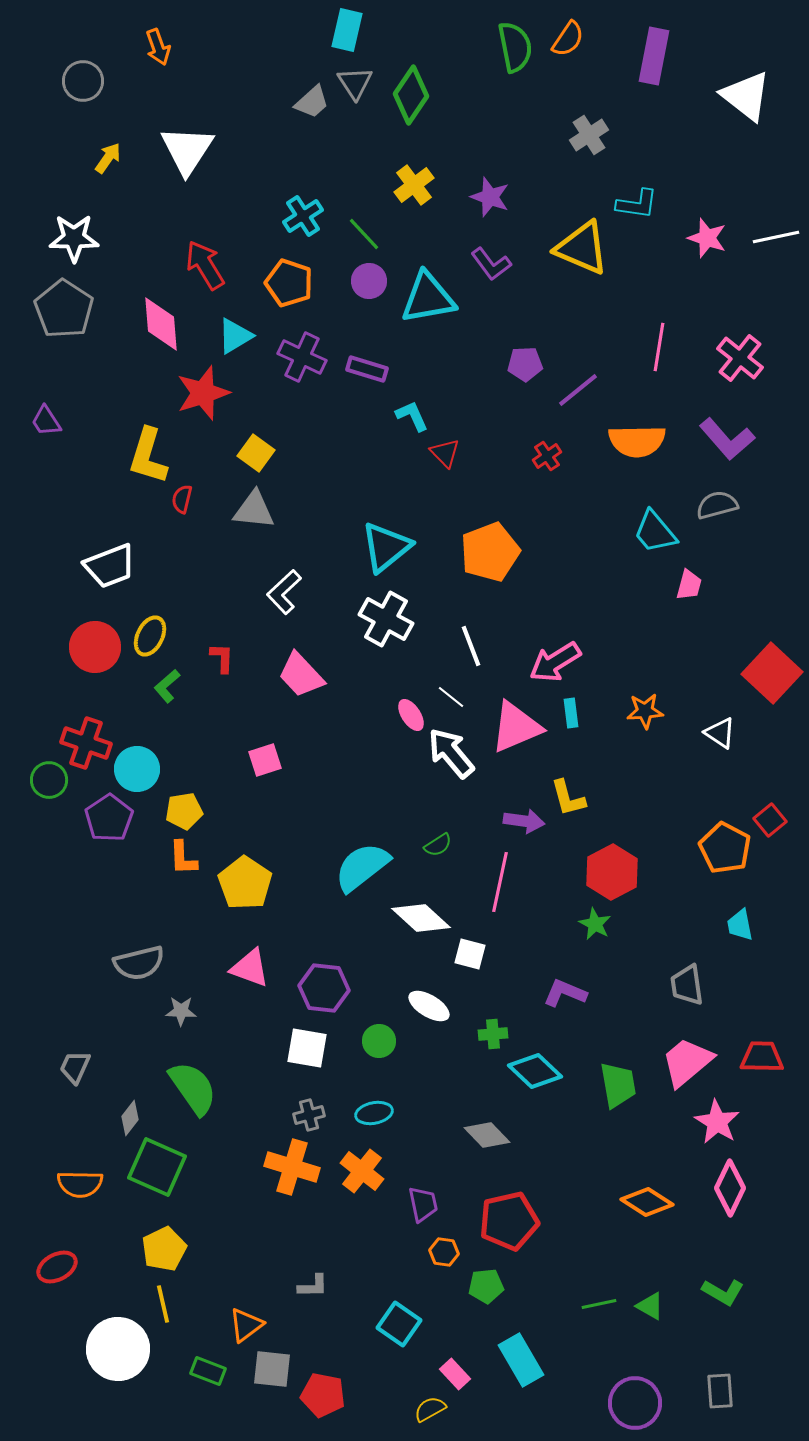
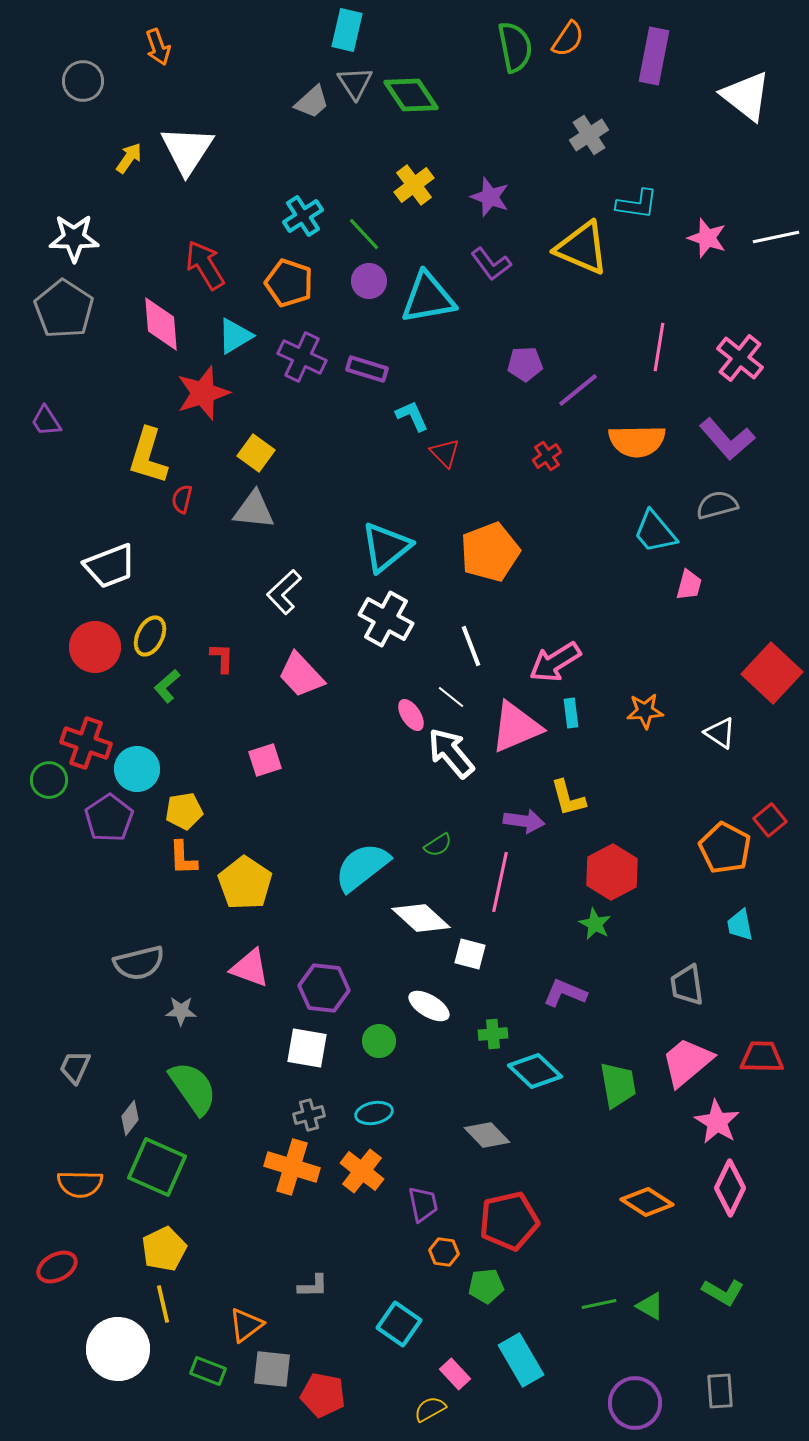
green diamond at (411, 95): rotated 68 degrees counterclockwise
yellow arrow at (108, 158): moved 21 px right
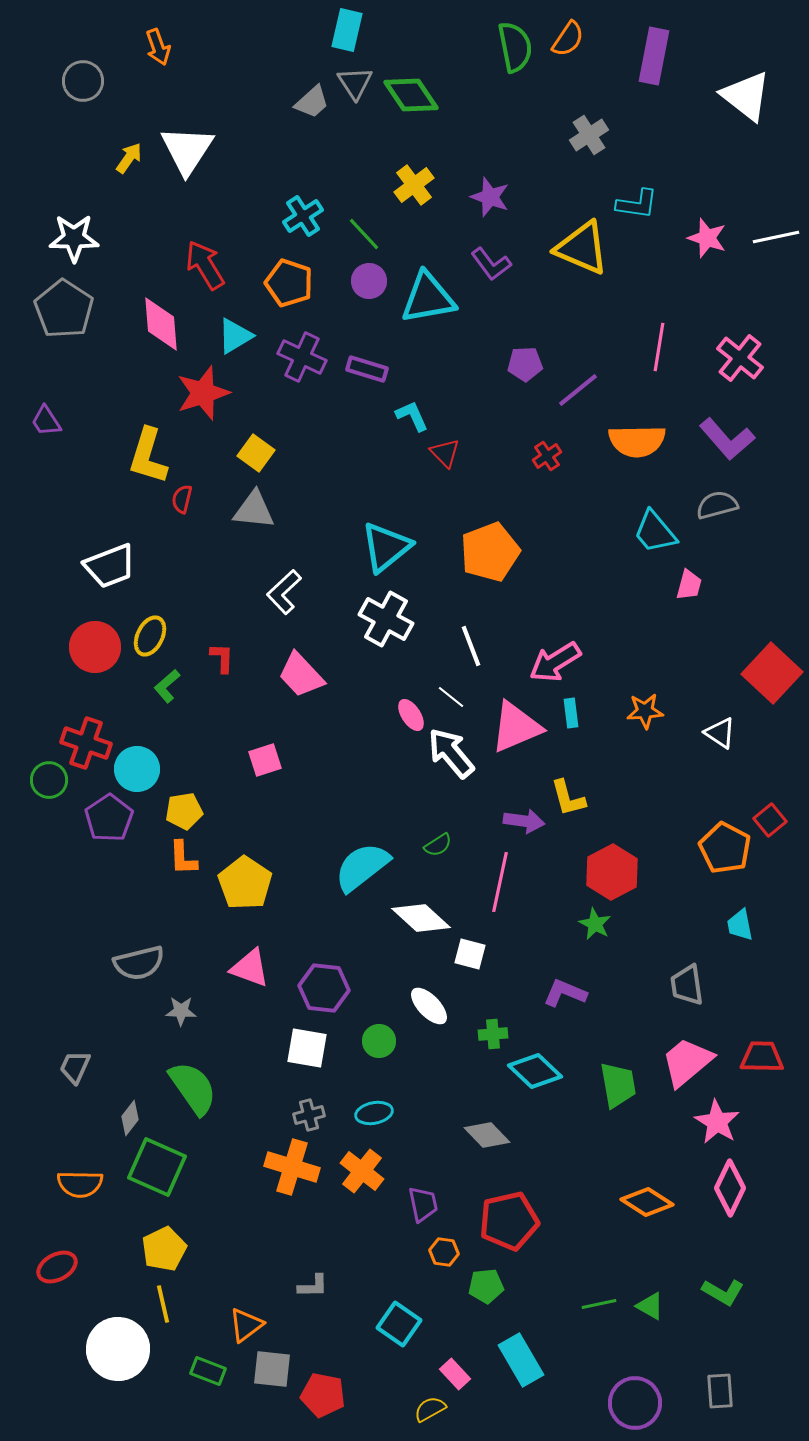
white ellipse at (429, 1006): rotated 15 degrees clockwise
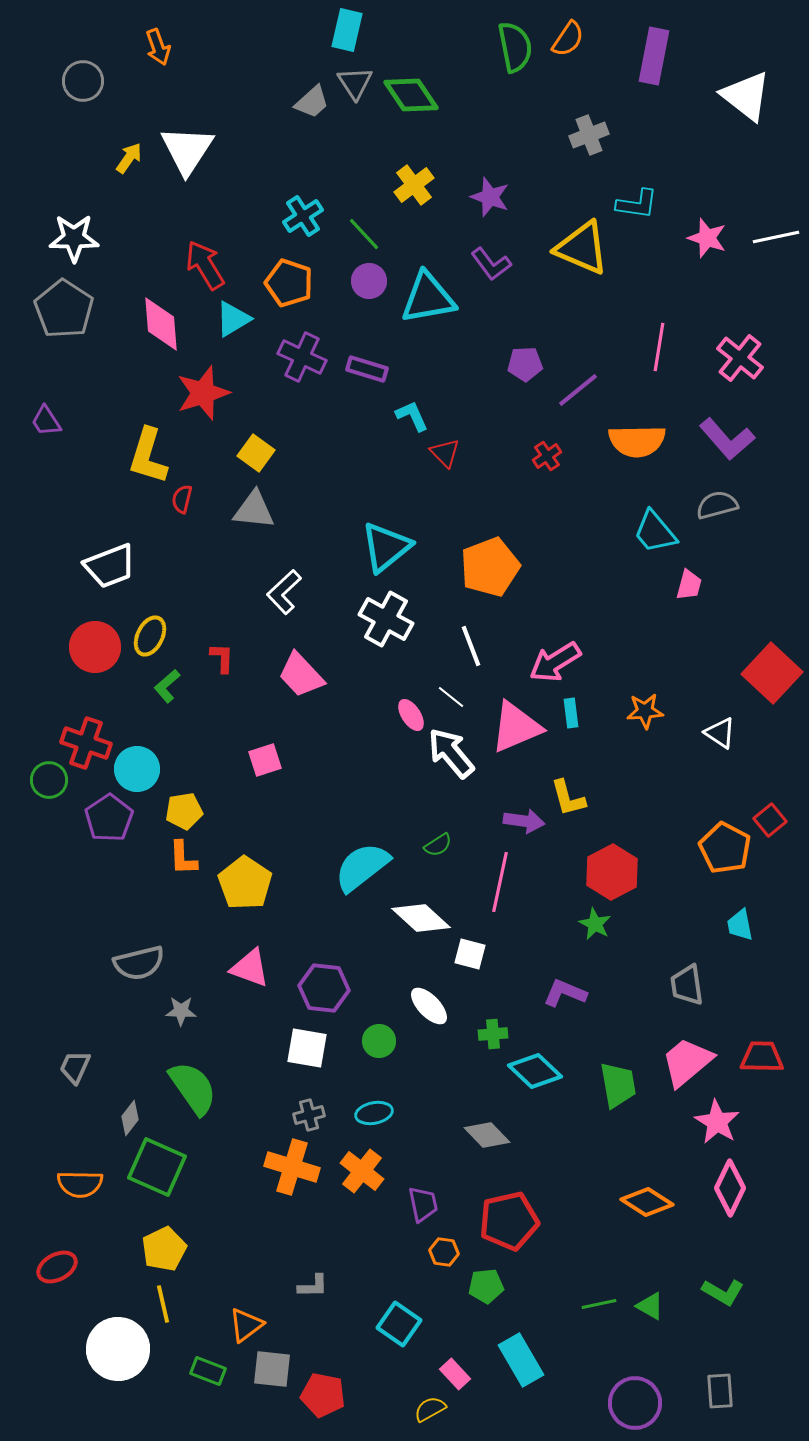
gray cross at (589, 135): rotated 12 degrees clockwise
cyan triangle at (235, 336): moved 2 px left, 17 px up
orange pentagon at (490, 552): moved 15 px down
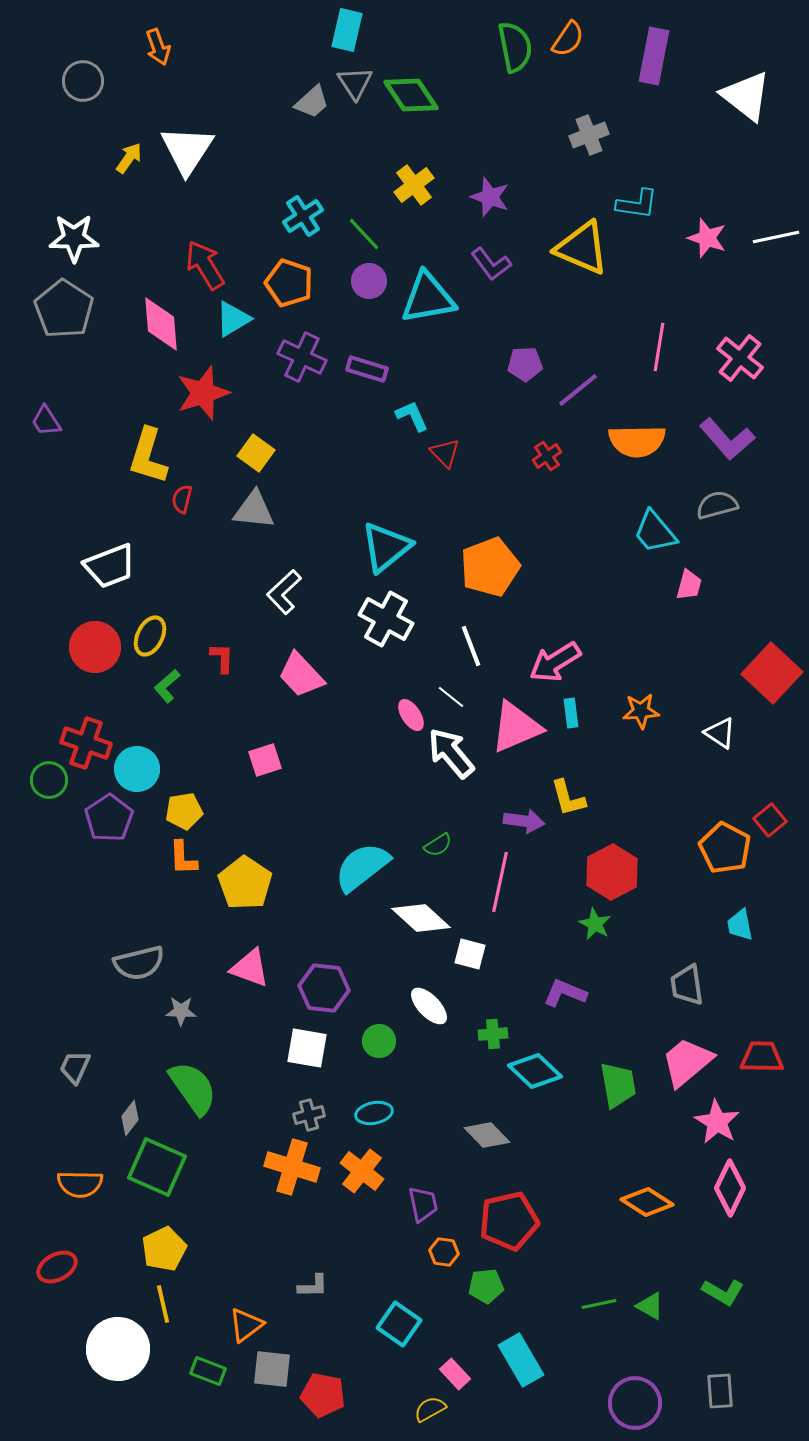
orange star at (645, 711): moved 4 px left
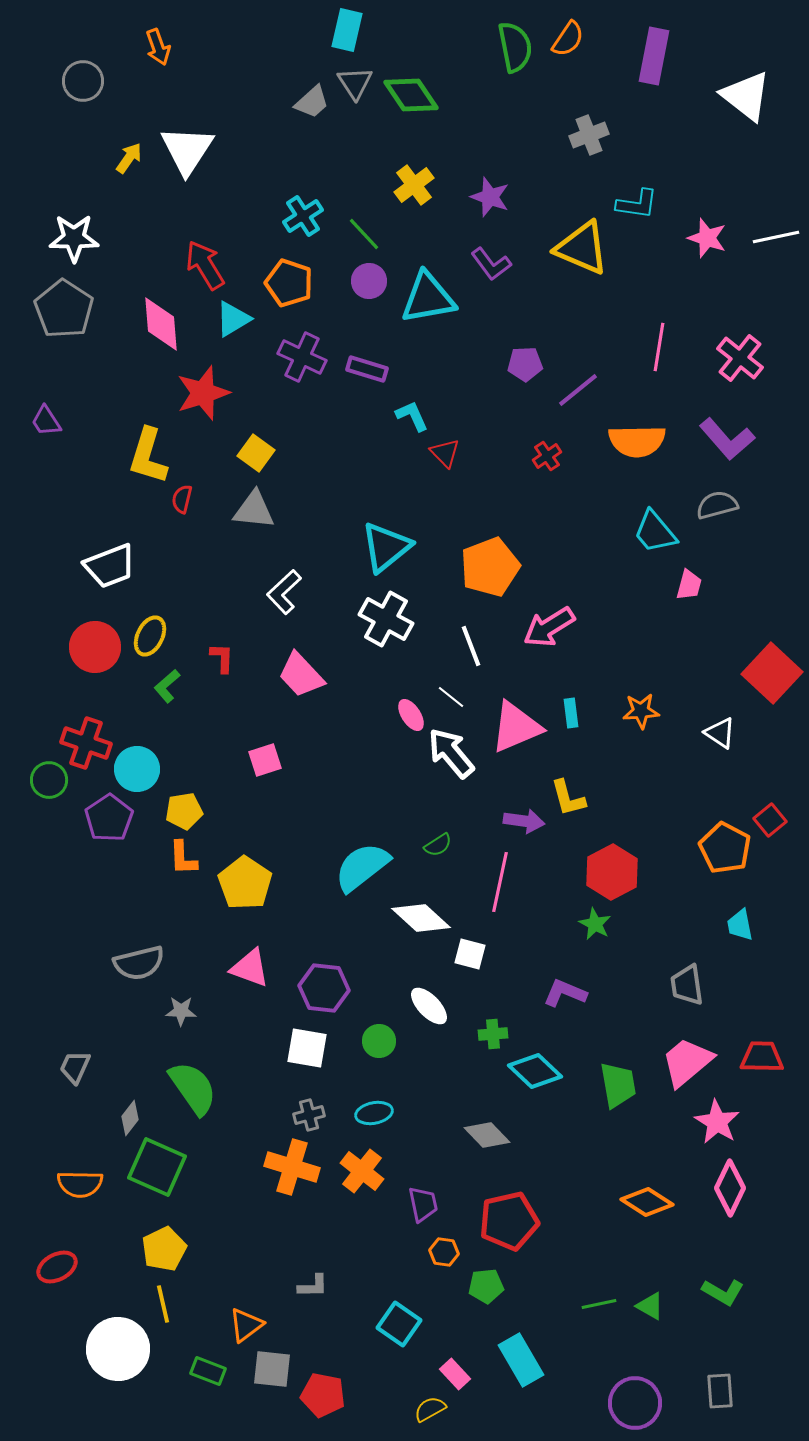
pink arrow at (555, 662): moved 6 px left, 35 px up
